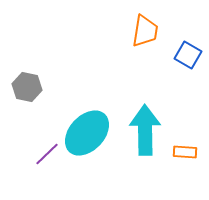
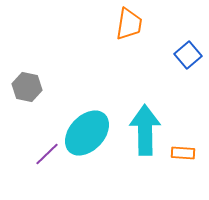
orange trapezoid: moved 16 px left, 7 px up
blue square: rotated 20 degrees clockwise
orange rectangle: moved 2 px left, 1 px down
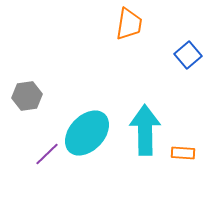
gray hexagon: moved 9 px down; rotated 20 degrees counterclockwise
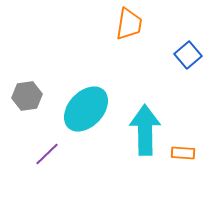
cyan ellipse: moved 1 px left, 24 px up
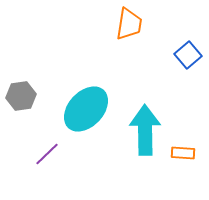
gray hexagon: moved 6 px left
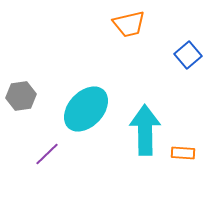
orange trapezoid: rotated 68 degrees clockwise
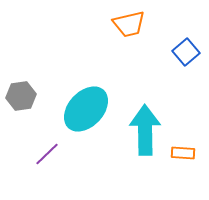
blue square: moved 2 px left, 3 px up
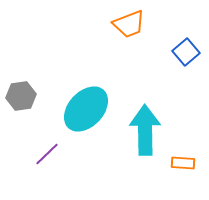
orange trapezoid: rotated 8 degrees counterclockwise
orange rectangle: moved 10 px down
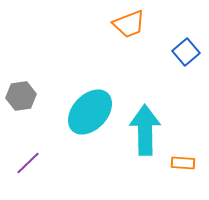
cyan ellipse: moved 4 px right, 3 px down
purple line: moved 19 px left, 9 px down
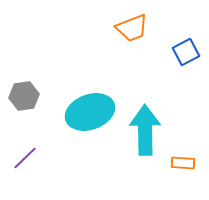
orange trapezoid: moved 3 px right, 4 px down
blue square: rotated 12 degrees clockwise
gray hexagon: moved 3 px right
cyan ellipse: rotated 27 degrees clockwise
purple line: moved 3 px left, 5 px up
